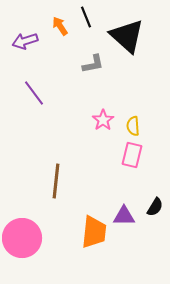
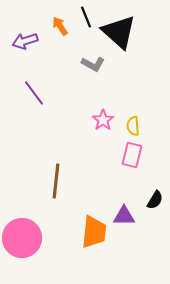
black triangle: moved 8 px left, 4 px up
gray L-shape: rotated 40 degrees clockwise
black semicircle: moved 7 px up
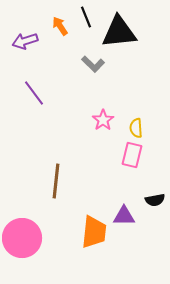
black triangle: rotated 48 degrees counterclockwise
gray L-shape: rotated 15 degrees clockwise
yellow semicircle: moved 3 px right, 2 px down
black semicircle: rotated 48 degrees clockwise
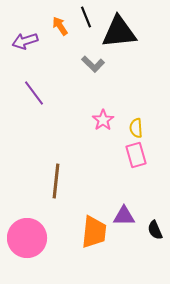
pink rectangle: moved 4 px right; rotated 30 degrees counterclockwise
black semicircle: moved 30 px down; rotated 78 degrees clockwise
pink circle: moved 5 px right
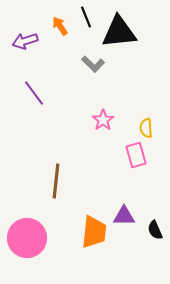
yellow semicircle: moved 10 px right
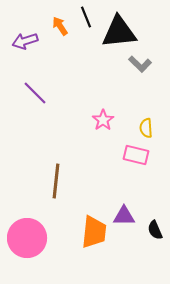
gray L-shape: moved 47 px right
purple line: moved 1 px right; rotated 8 degrees counterclockwise
pink rectangle: rotated 60 degrees counterclockwise
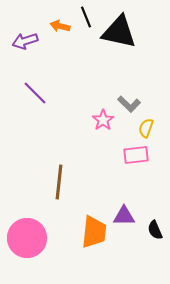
orange arrow: rotated 42 degrees counterclockwise
black triangle: rotated 18 degrees clockwise
gray L-shape: moved 11 px left, 40 px down
yellow semicircle: rotated 24 degrees clockwise
pink rectangle: rotated 20 degrees counterclockwise
brown line: moved 3 px right, 1 px down
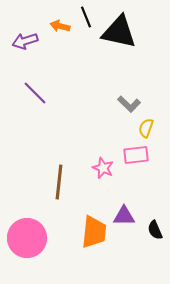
pink star: moved 48 px down; rotated 15 degrees counterclockwise
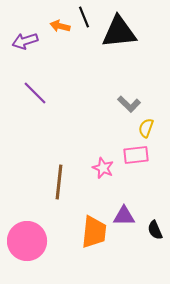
black line: moved 2 px left
black triangle: rotated 18 degrees counterclockwise
pink circle: moved 3 px down
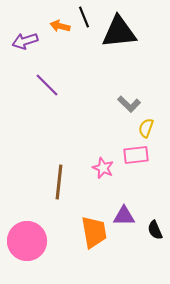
purple line: moved 12 px right, 8 px up
orange trapezoid: rotated 16 degrees counterclockwise
